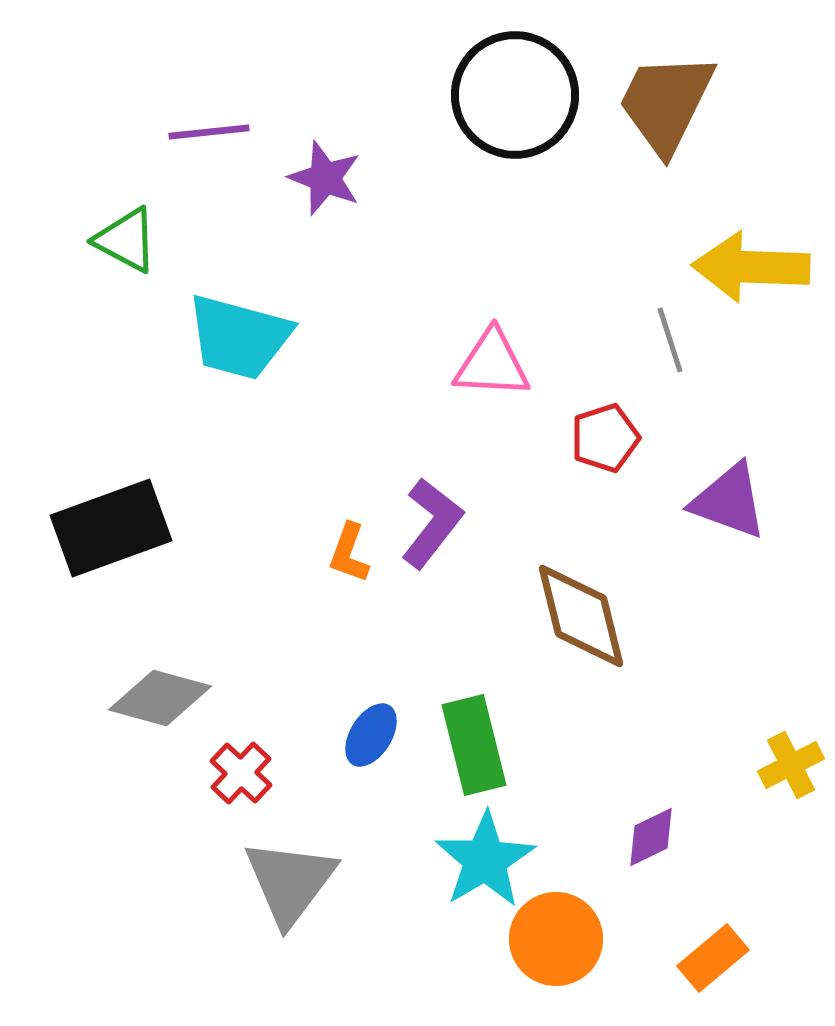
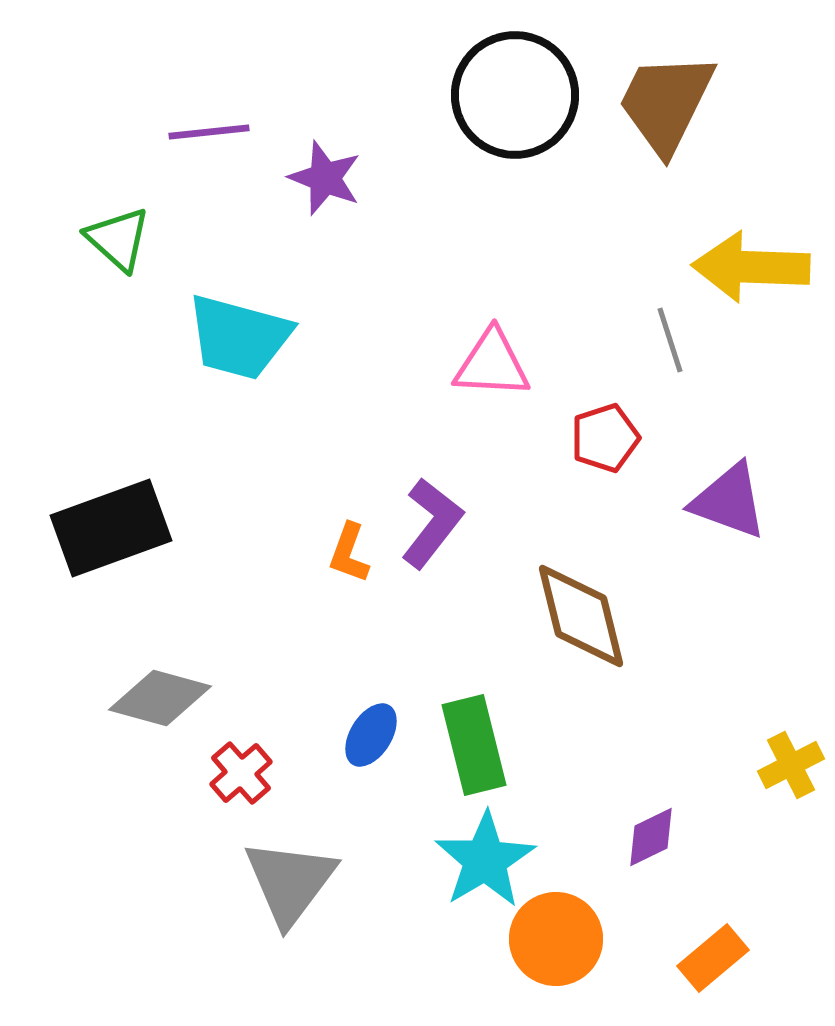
green triangle: moved 8 px left, 1 px up; rotated 14 degrees clockwise
red cross: rotated 6 degrees clockwise
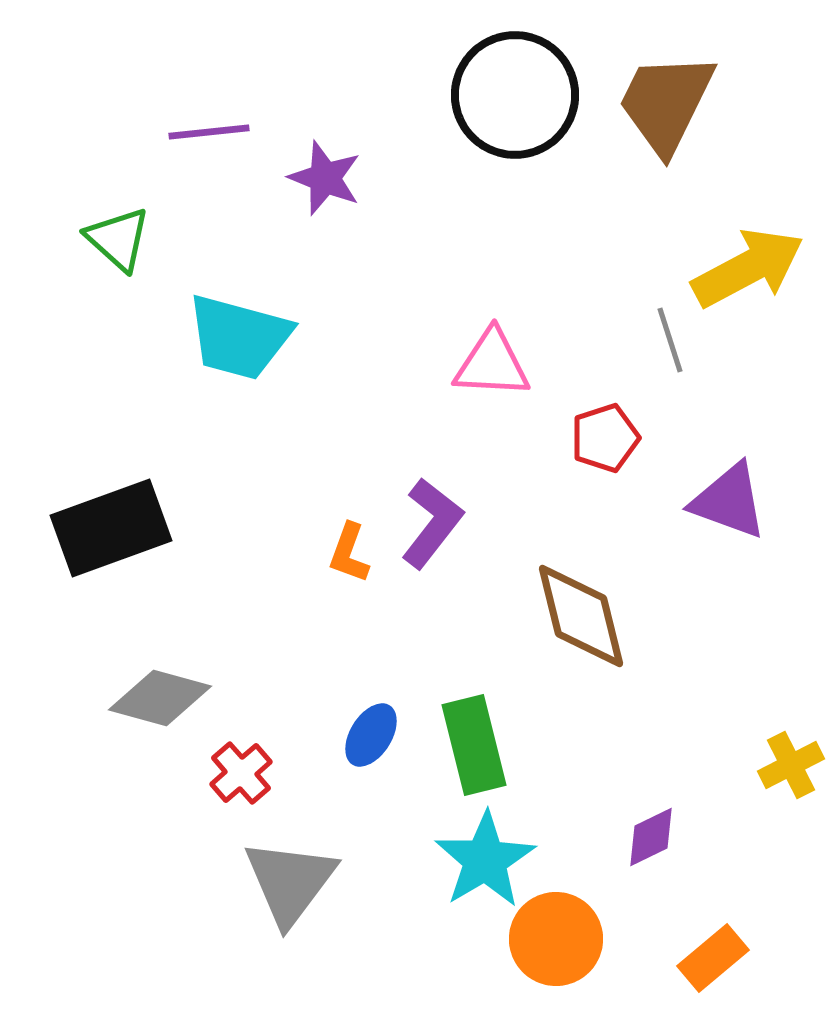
yellow arrow: moved 3 px left, 1 px down; rotated 150 degrees clockwise
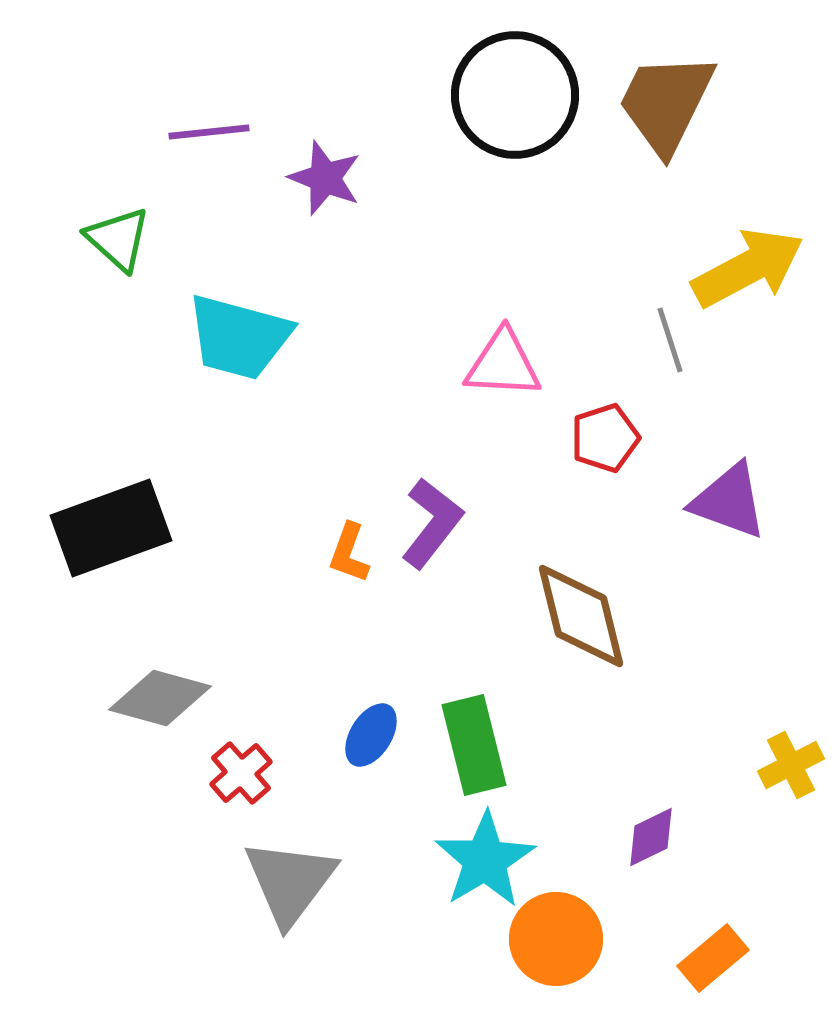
pink triangle: moved 11 px right
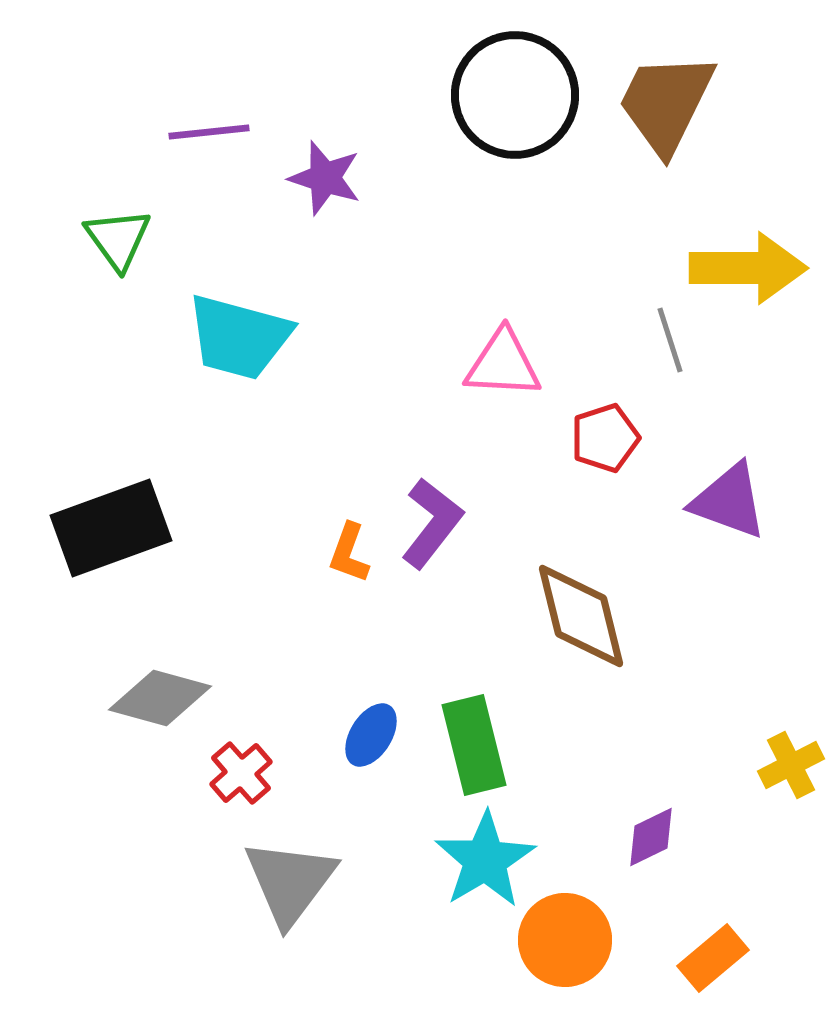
purple star: rotated 4 degrees counterclockwise
green triangle: rotated 12 degrees clockwise
yellow arrow: rotated 28 degrees clockwise
orange circle: moved 9 px right, 1 px down
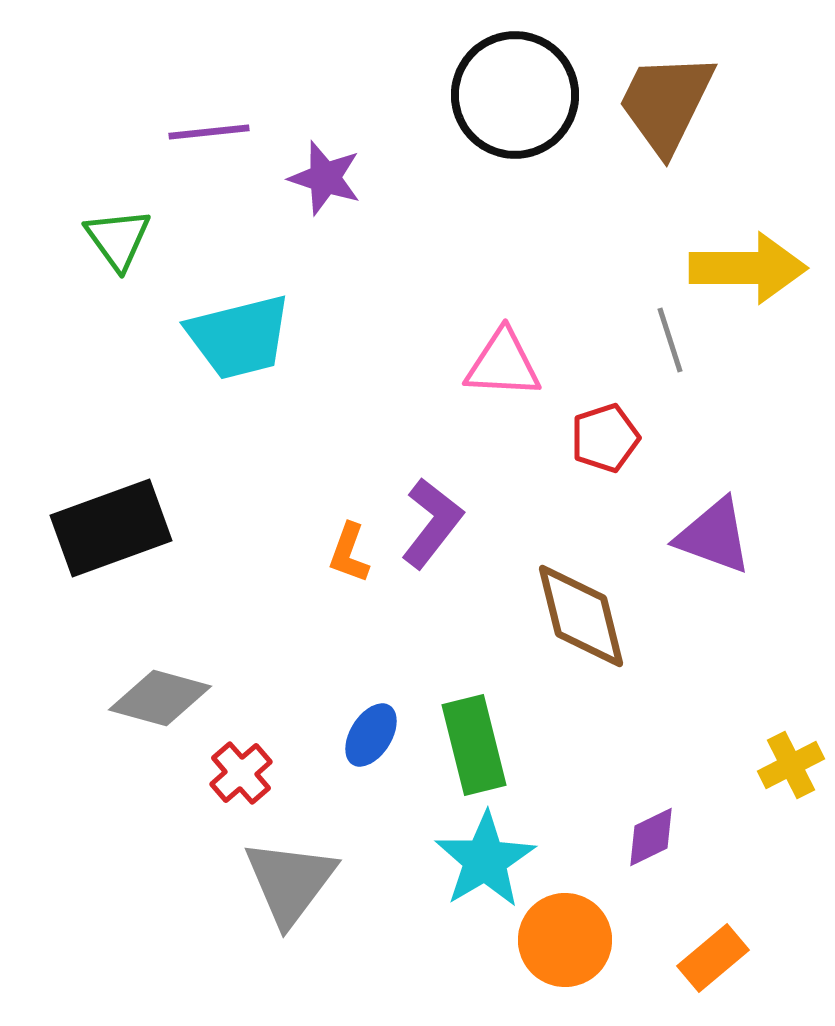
cyan trapezoid: rotated 29 degrees counterclockwise
purple triangle: moved 15 px left, 35 px down
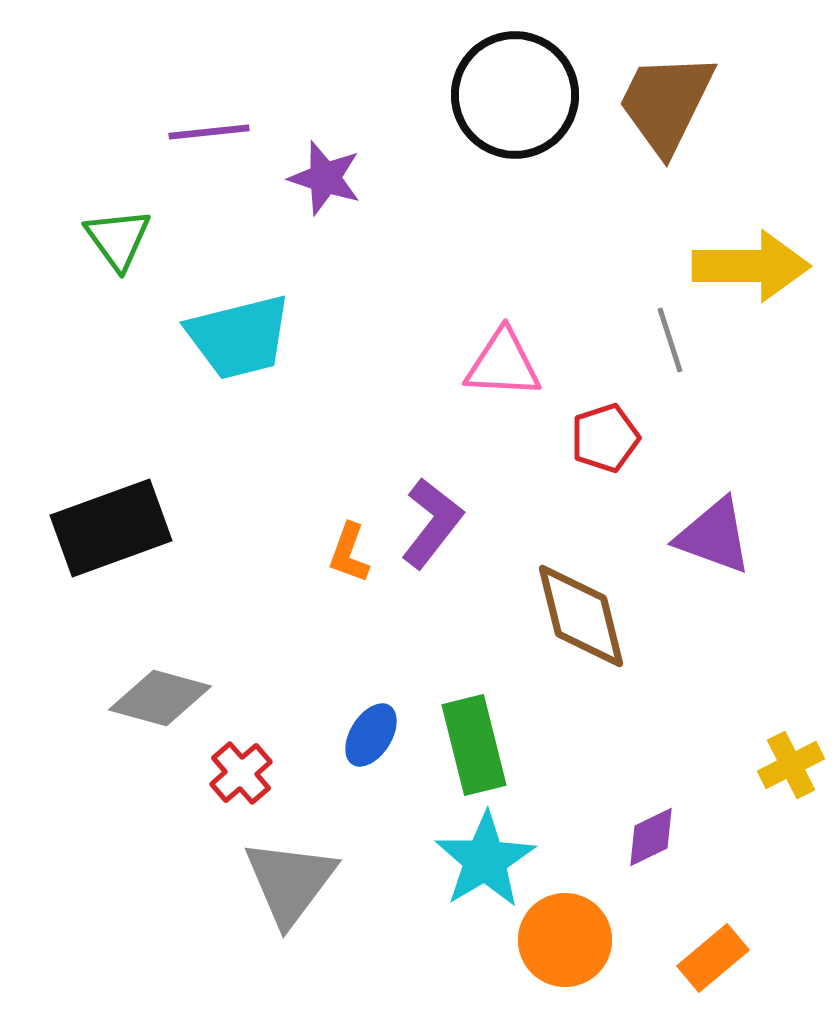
yellow arrow: moved 3 px right, 2 px up
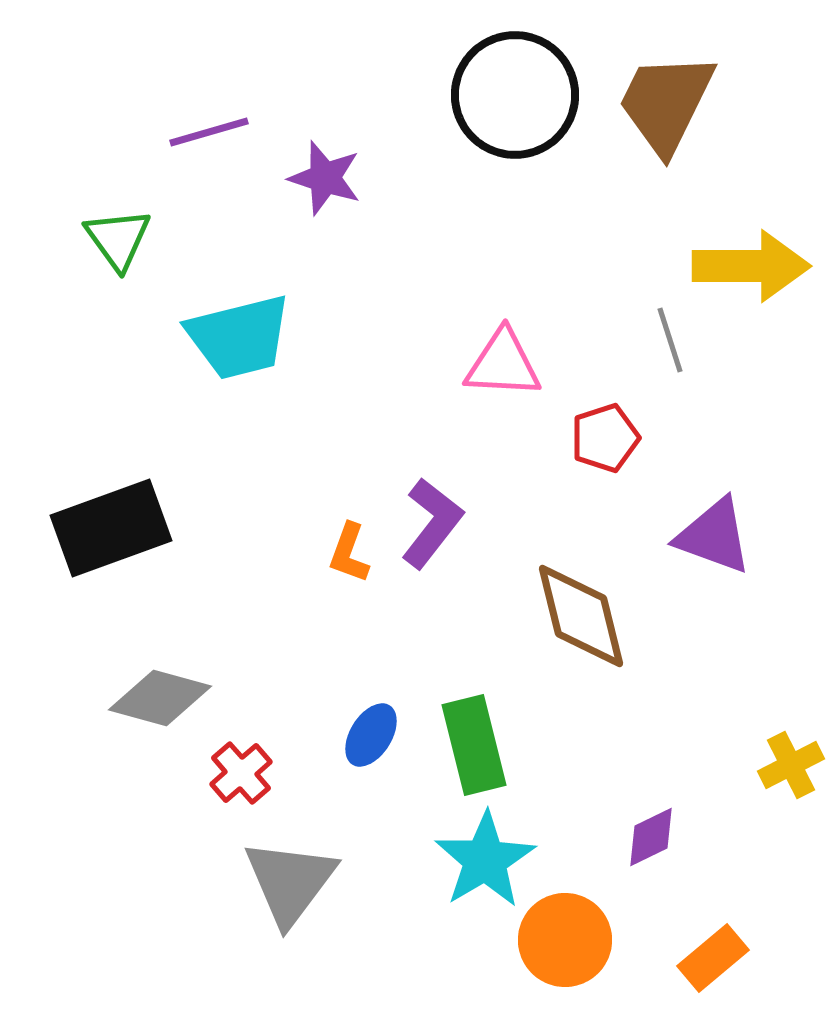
purple line: rotated 10 degrees counterclockwise
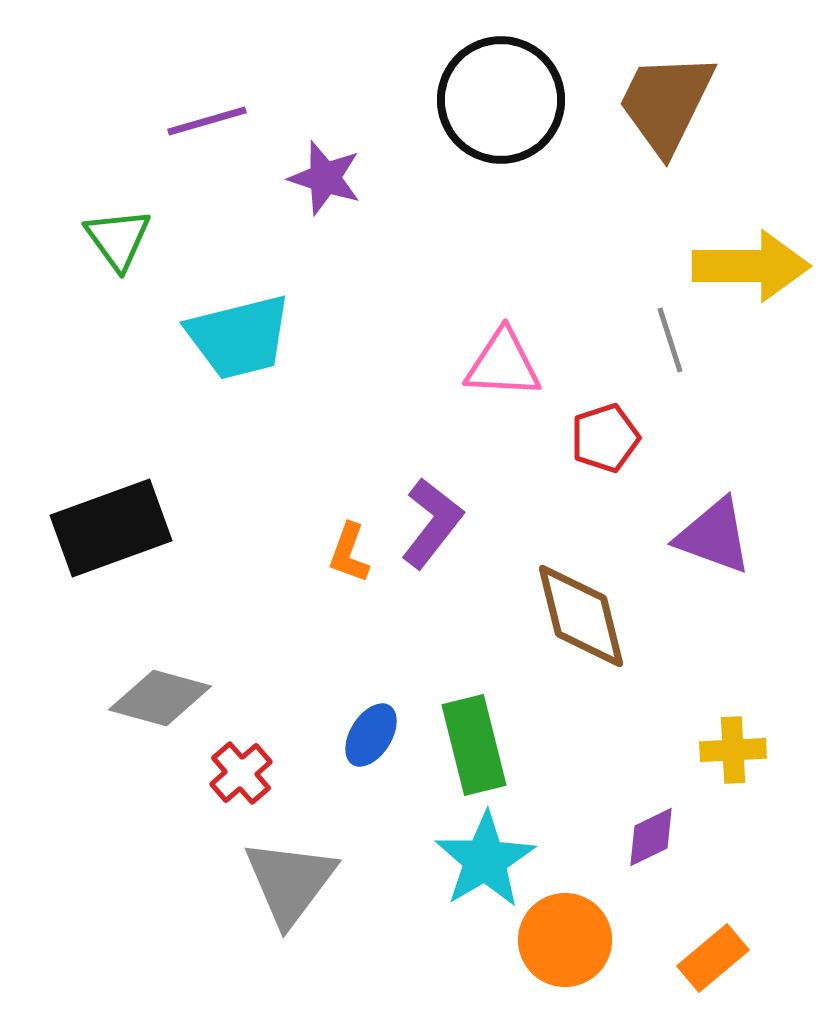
black circle: moved 14 px left, 5 px down
purple line: moved 2 px left, 11 px up
yellow cross: moved 58 px left, 15 px up; rotated 24 degrees clockwise
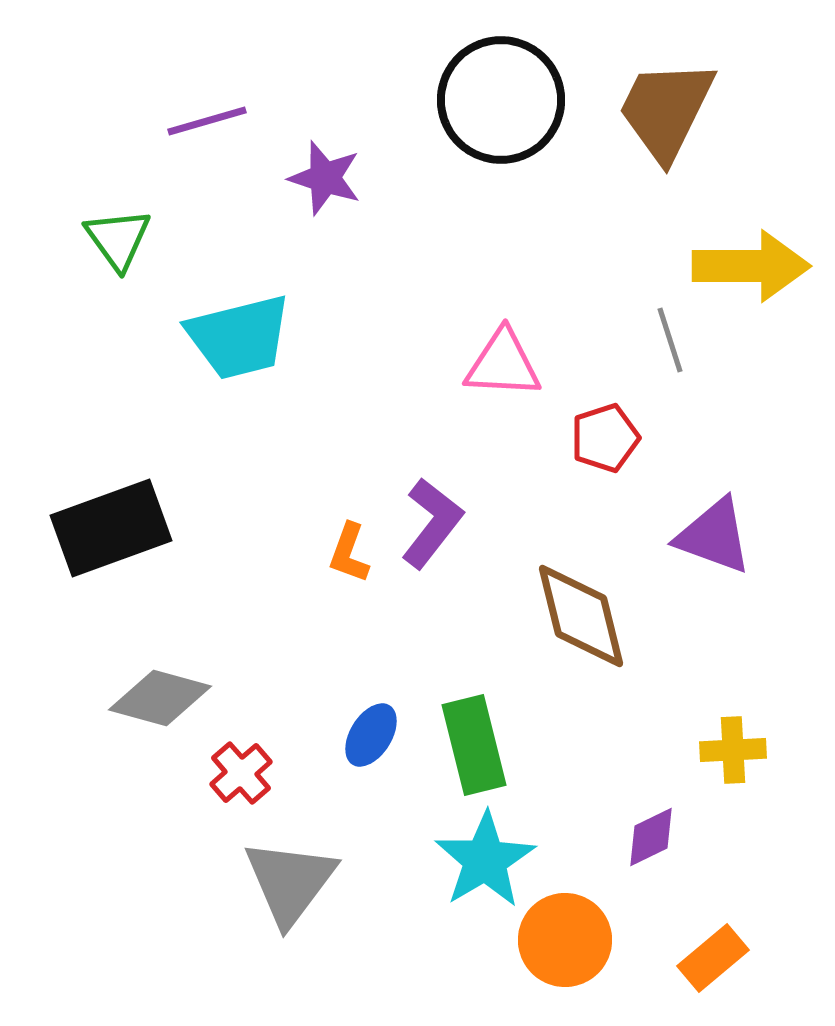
brown trapezoid: moved 7 px down
